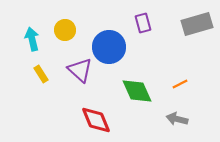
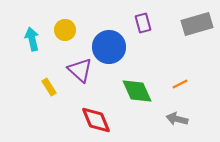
yellow rectangle: moved 8 px right, 13 px down
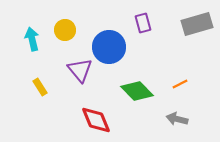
purple triangle: rotated 8 degrees clockwise
yellow rectangle: moved 9 px left
green diamond: rotated 20 degrees counterclockwise
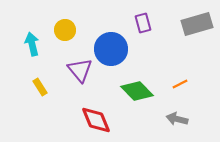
cyan arrow: moved 5 px down
blue circle: moved 2 px right, 2 px down
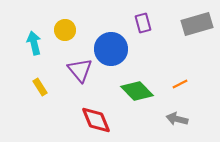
cyan arrow: moved 2 px right, 1 px up
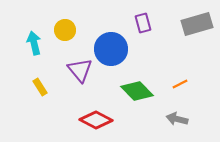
red diamond: rotated 40 degrees counterclockwise
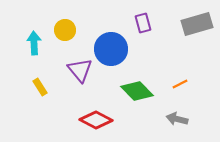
cyan arrow: rotated 10 degrees clockwise
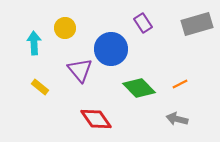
purple rectangle: rotated 18 degrees counterclockwise
yellow circle: moved 2 px up
yellow rectangle: rotated 18 degrees counterclockwise
green diamond: moved 2 px right, 3 px up
red diamond: moved 1 px up; rotated 28 degrees clockwise
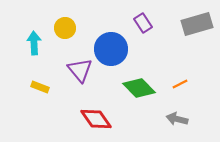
yellow rectangle: rotated 18 degrees counterclockwise
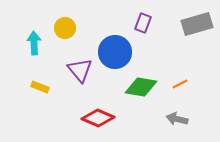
purple rectangle: rotated 54 degrees clockwise
blue circle: moved 4 px right, 3 px down
green diamond: moved 2 px right, 1 px up; rotated 36 degrees counterclockwise
red diamond: moved 2 px right, 1 px up; rotated 32 degrees counterclockwise
